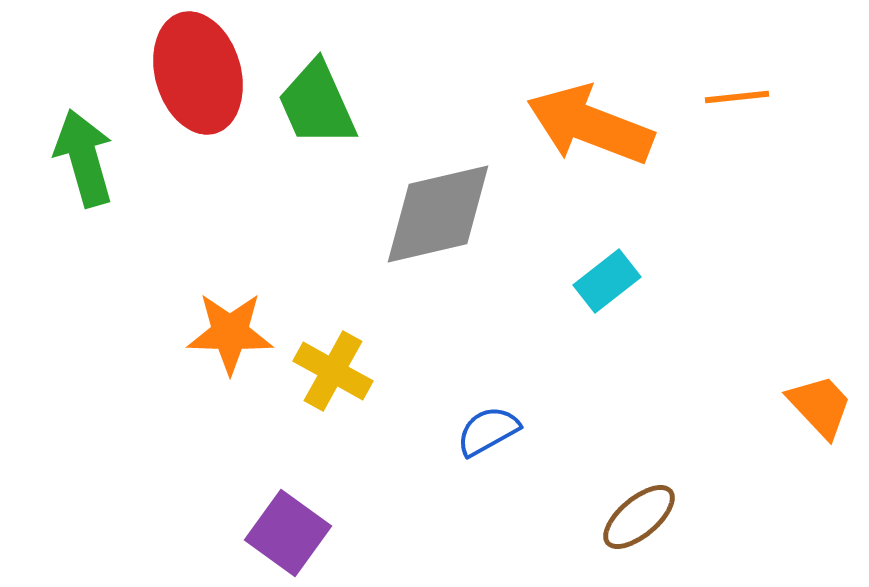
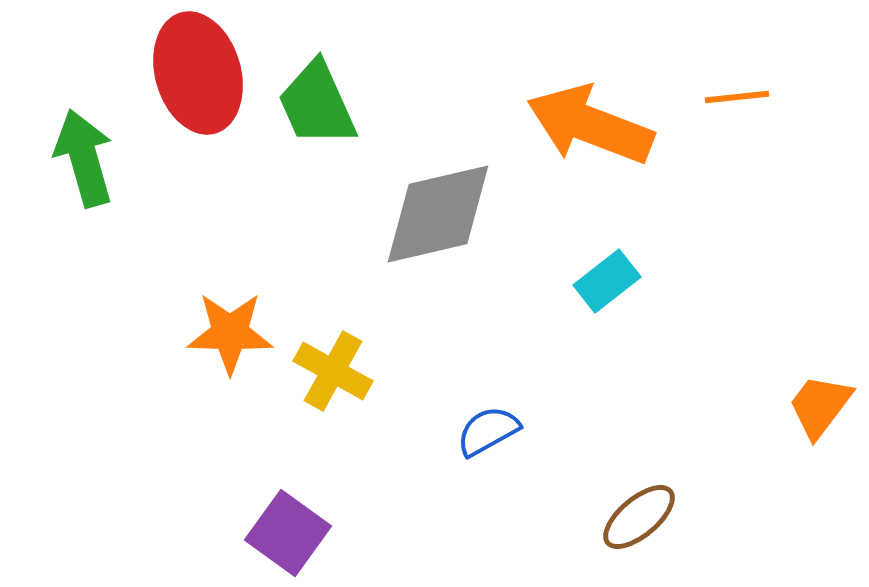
orange trapezoid: rotated 100 degrees counterclockwise
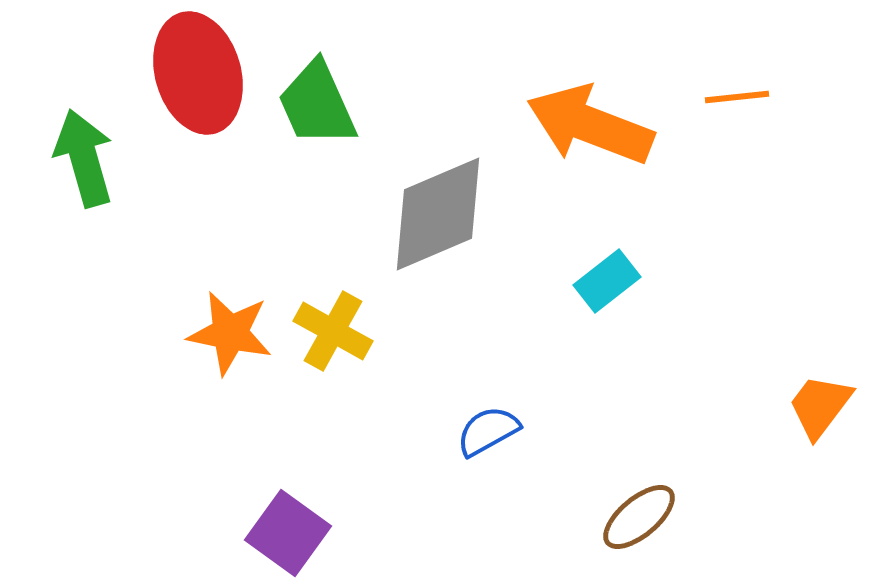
gray diamond: rotated 10 degrees counterclockwise
orange star: rotated 10 degrees clockwise
yellow cross: moved 40 px up
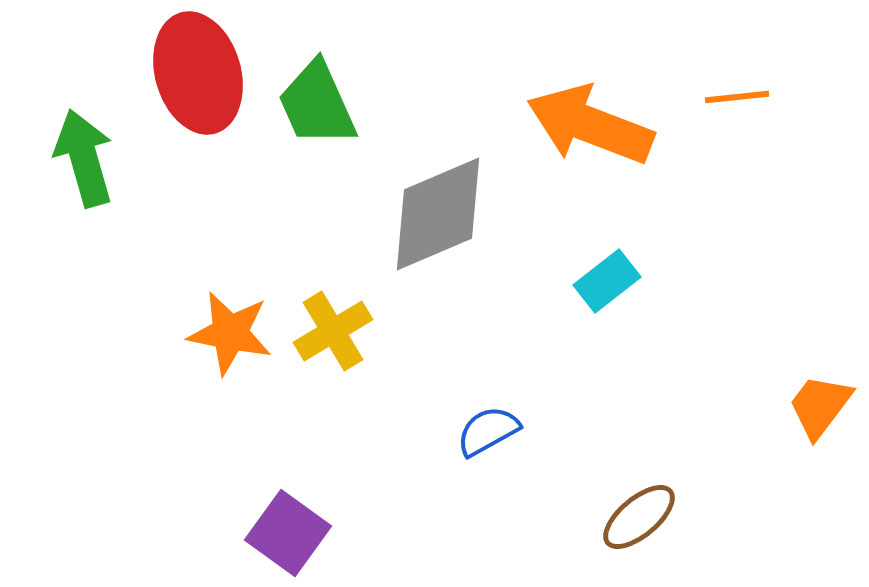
yellow cross: rotated 30 degrees clockwise
